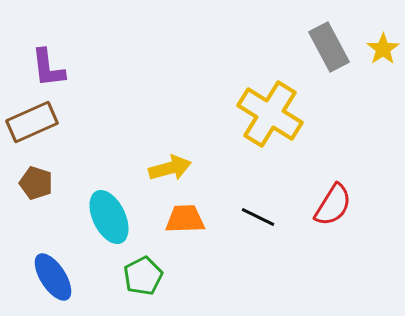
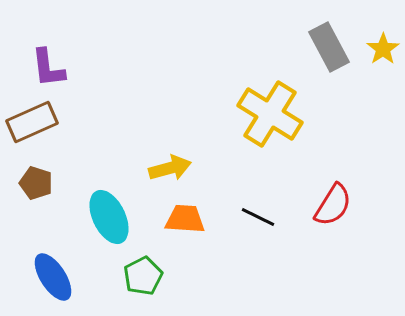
orange trapezoid: rotated 6 degrees clockwise
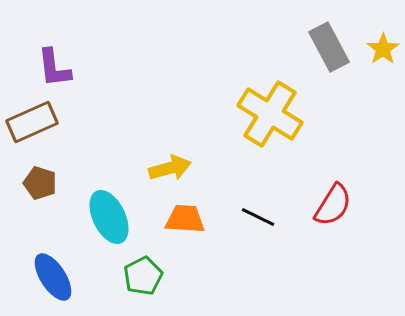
purple L-shape: moved 6 px right
brown pentagon: moved 4 px right
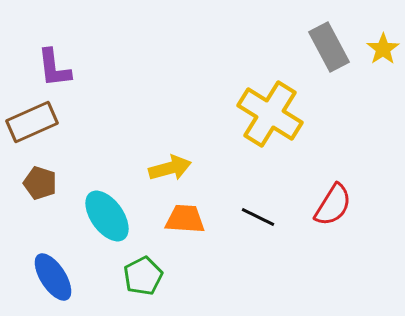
cyan ellipse: moved 2 px left, 1 px up; rotated 10 degrees counterclockwise
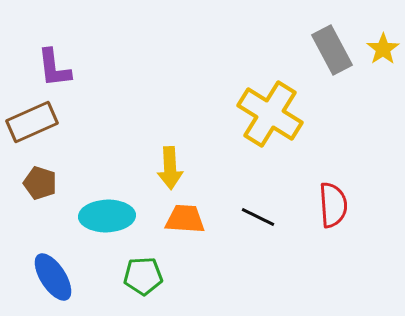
gray rectangle: moved 3 px right, 3 px down
yellow arrow: rotated 102 degrees clockwise
red semicircle: rotated 36 degrees counterclockwise
cyan ellipse: rotated 56 degrees counterclockwise
green pentagon: rotated 24 degrees clockwise
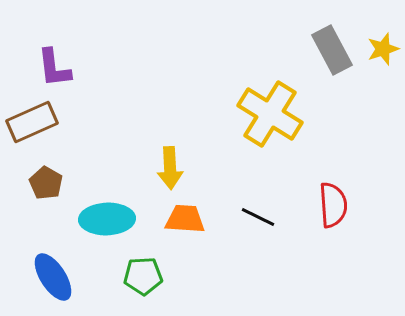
yellow star: rotated 16 degrees clockwise
brown pentagon: moved 6 px right; rotated 12 degrees clockwise
cyan ellipse: moved 3 px down
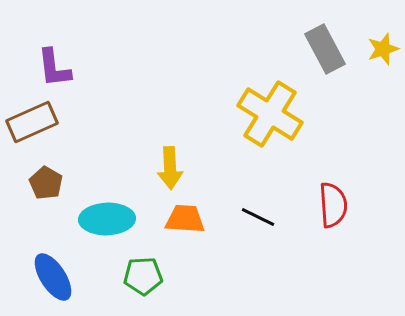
gray rectangle: moved 7 px left, 1 px up
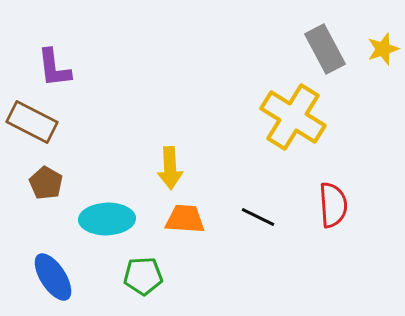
yellow cross: moved 23 px right, 3 px down
brown rectangle: rotated 51 degrees clockwise
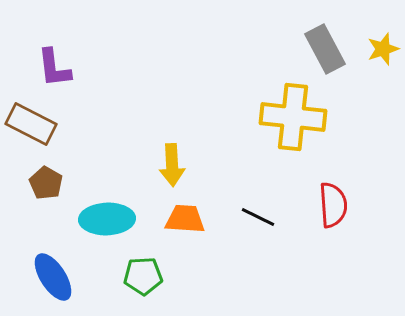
yellow cross: rotated 26 degrees counterclockwise
brown rectangle: moved 1 px left, 2 px down
yellow arrow: moved 2 px right, 3 px up
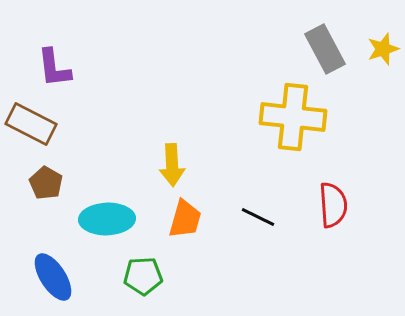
orange trapezoid: rotated 102 degrees clockwise
